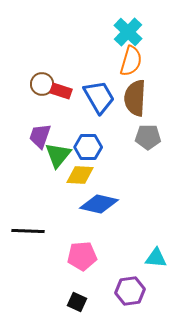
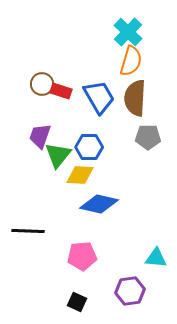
blue hexagon: moved 1 px right
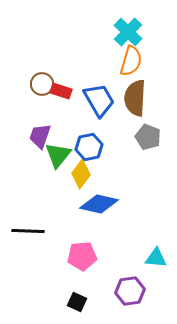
blue trapezoid: moved 3 px down
gray pentagon: rotated 20 degrees clockwise
blue hexagon: rotated 12 degrees counterclockwise
yellow diamond: moved 1 px right, 1 px up; rotated 56 degrees counterclockwise
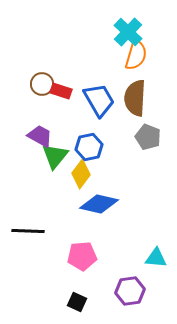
orange semicircle: moved 5 px right, 6 px up
purple trapezoid: rotated 100 degrees clockwise
green triangle: moved 3 px left, 1 px down
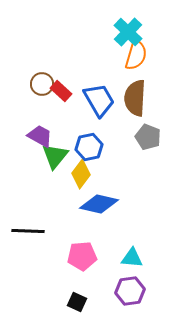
red rectangle: rotated 25 degrees clockwise
cyan triangle: moved 24 px left
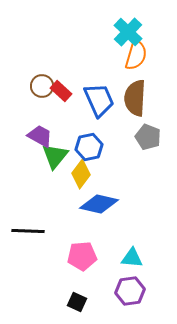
brown circle: moved 2 px down
blue trapezoid: rotated 6 degrees clockwise
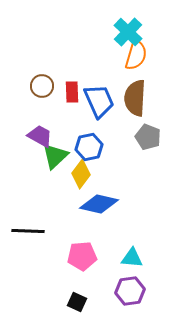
red rectangle: moved 11 px right, 1 px down; rotated 45 degrees clockwise
blue trapezoid: moved 1 px down
green triangle: rotated 8 degrees clockwise
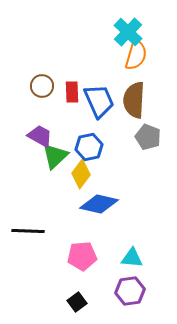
brown semicircle: moved 1 px left, 2 px down
black square: rotated 30 degrees clockwise
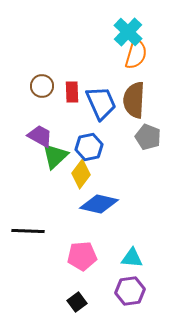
orange semicircle: moved 1 px up
blue trapezoid: moved 2 px right, 2 px down
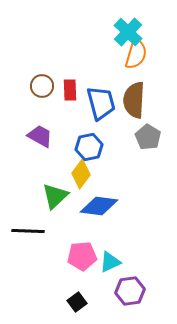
red rectangle: moved 2 px left, 2 px up
blue trapezoid: rotated 9 degrees clockwise
gray pentagon: rotated 10 degrees clockwise
green triangle: moved 40 px down
blue diamond: moved 2 px down; rotated 6 degrees counterclockwise
cyan triangle: moved 22 px left, 4 px down; rotated 30 degrees counterclockwise
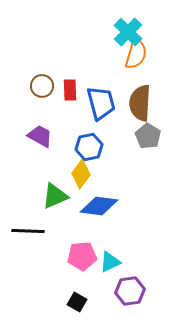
brown semicircle: moved 6 px right, 3 px down
gray pentagon: moved 1 px up
green triangle: rotated 20 degrees clockwise
black square: rotated 24 degrees counterclockwise
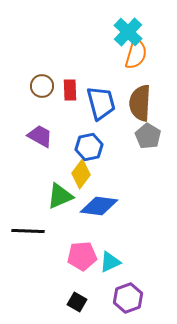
green triangle: moved 5 px right
purple hexagon: moved 2 px left, 7 px down; rotated 12 degrees counterclockwise
